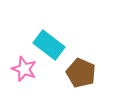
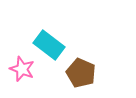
pink star: moved 2 px left
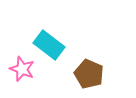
brown pentagon: moved 8 px right, 1 px down
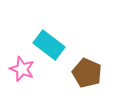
brown pentagon: moved 2 px left, 1 px up
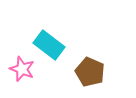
brown pentagon: moved 3 px right, 1 px up
